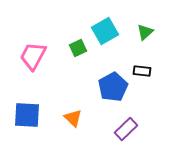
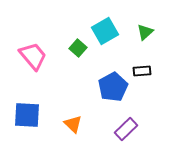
green square: rotated 24 degrees counterclockwise
pink trapezoid: rotated 112 degrees clockwise
black rectangle: rotated 12 degrees counterclockwise
orange triangle: moved 6 px down
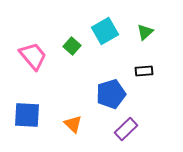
green square: moved 6 px left, 2 px up
black rectangle: moved 2 px right
blue pentagon: moved 2 px left, 7 px down; rotated 12 degrees clockwise
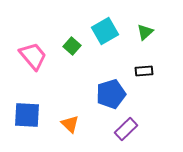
orange triangle: moved 3 px left
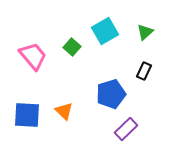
green square: moved 1 px down
black rectangle: rotated 60 degrees counterclockwise
orange triangle: moved 6 px left, 13 px up
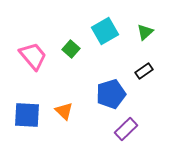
green square: moved 1 px left, 2 px down
black rectangle: rotated 30 degrees clockwise
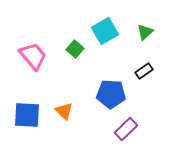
green square: moved 4 px right
blue pentagon: rotated 20 degrees clockwise
